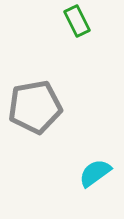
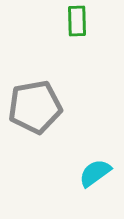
green rectangle: rotated 24 degrees clockwise
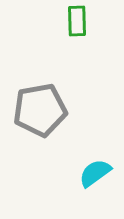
gray pentagon: moved 5 px right, 3 px down
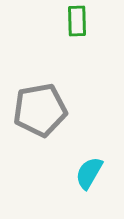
cyan semicircle: moved 6 px left; rotated 24 degrees counterclockwise
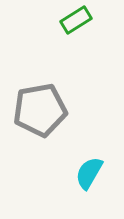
green rectangle: moved 1 px left, 1 px up; rotated 60 degrees clockwise
